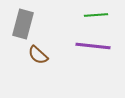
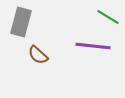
green line: moved 12 px right, 2 px down; rotated 35 degrees clockwise
gray rectangle: moved 2 px left, 2 px up
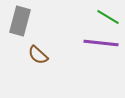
gray rectangle: moved 1 px left, 1 px up
purple line: moved 8 px right, 3 px up
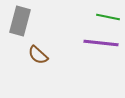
green line: rotated 20 degrees counterclockwise
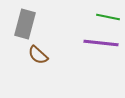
gray rectangle: moved 5 px right, 3 px down
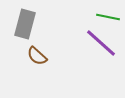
purple line: rotated 36 degrees clockwise
brown semicircle: moved 1 px left, 1 px down
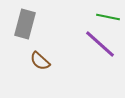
purple line: moved 1 px left, 1 px down
brown semicircle: moved 3 px right, 5 px down
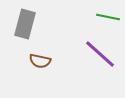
purple line: moved 10 px down
brown semicircle: rotated 30 degrees counterclockwise
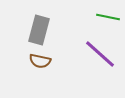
gray rectangle: moved 14 px right, 6 px down
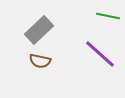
green line: moved 1 px up
gray rectangle: rotated 32 degrees clockwise
